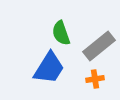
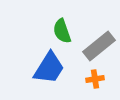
green semicircle: moved 1 px right, 2 px up
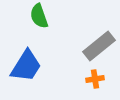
green semicircle: moved 23 px left, 15 px up
blue trapezoid: moved 23 px left, 2 px up
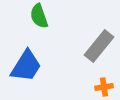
gray rectangle: rotated 12 degrees counterclockwise
orange cross: moved 9 px right, 8 px down
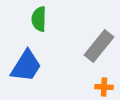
green semicircle: moved 3 px down; rotated 20 degrees clockwise
orange cross: rotated 12 degrees clockwise
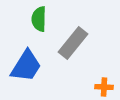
gray rectangle: moved 26 px left, 3 px up
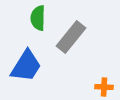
green semicircle: moved 1 px left, 1 px up
gray rectangle: moved 2 px left, 6 px up
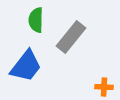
green semicircle: moved 2 px left, 2 px down
blue trapezoid: rotated 6 degrees clockwise
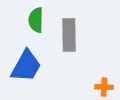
gray rectangle: moved 2 px left, 2 px up; rotated 40 degrees counterclockwise
blue trapezoid: rotated 9 degrees counterclockwise
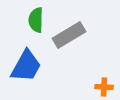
gray rectangle: rotated 60 degrees clockwise
